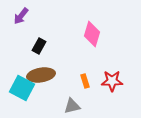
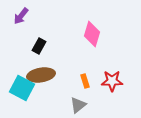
gray triangle: moved 6 px right, 1 px up; rotated 24 degrees counterclockwise
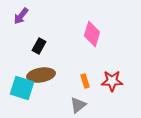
cyan square: rotated 10 degrees counterclockwise
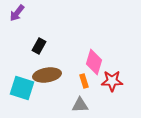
purple arrow: moved 4 px left, 3 px up
pink diamond: moved 2 px right, 28 px down
brown ellipse: moved 6 px right
orange rectangle: moved 1 px left
gray triangle: moved 2 px right; rotated 36 degrees clockwise
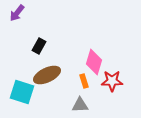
brown ellipse: rotated 16 degrees counterclockwise
cyan square: moved 4 px down
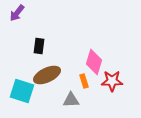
black rectangle: rotated 21 degrees counterclockwise
cyan square: moved 1 px up
gray triangle: moved 9 px left, 5 px up
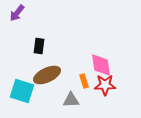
pink diamond: moved 7 px right, 3 px down; rotated 25 degrees counterclockwise
red star: moved 7 px left, 4 px down
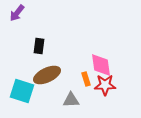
orange rectangle: moved 2 px right, 2 px up
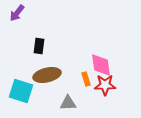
brown ellipse: rotated 12 degrees clockwise
cyan square: moved 1 px left
gray triangle: moved 3 px left, 3 px down
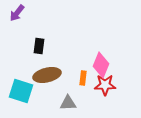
pink diamond: rotated 30 degrees clockwise
orange rectangle: moved 3 px left, 1 px up; rotated 24 degrees clockwise
